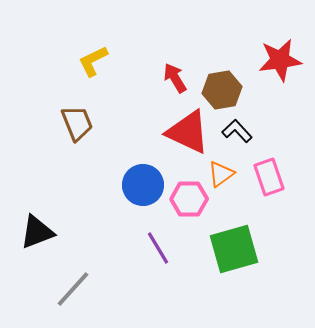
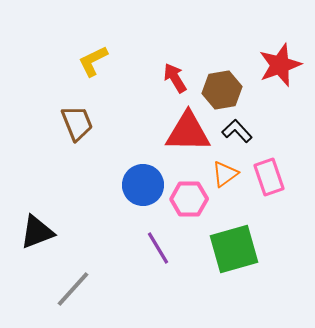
red star: moved 5 px down; rotated 12 degrees counterclockwise
red triangle: rotated 24 degrees counterclockwise
orange triangle: moved 4 px right
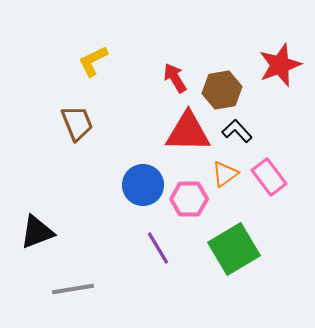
pink rectangle: rotated 18 degrees counterclockwise
green square: rotated 15 degrees counterclockwise
gray line: rotated 39 degrees clockwise
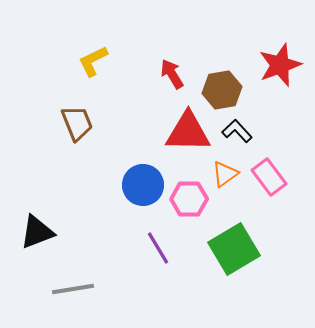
red arrow: moved 3 px left, 4 px up
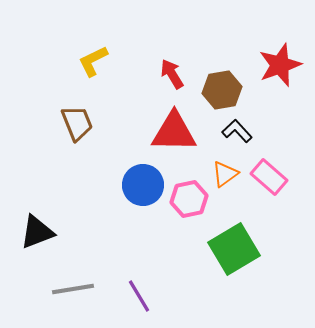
red triangle: moved 14 px left
pink rectangle: rotated 12 degrees counterclockwise
pink hexagon: rotated 12 degrees counterclockwise
purple line: moved 19 px left, 48 px down
